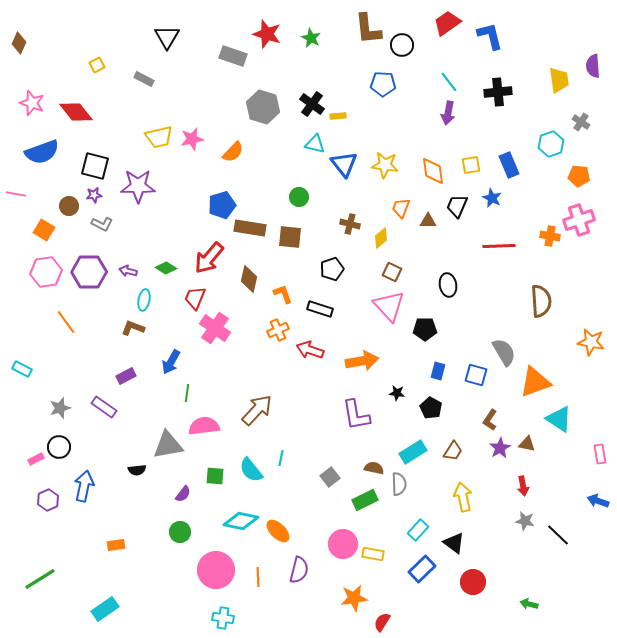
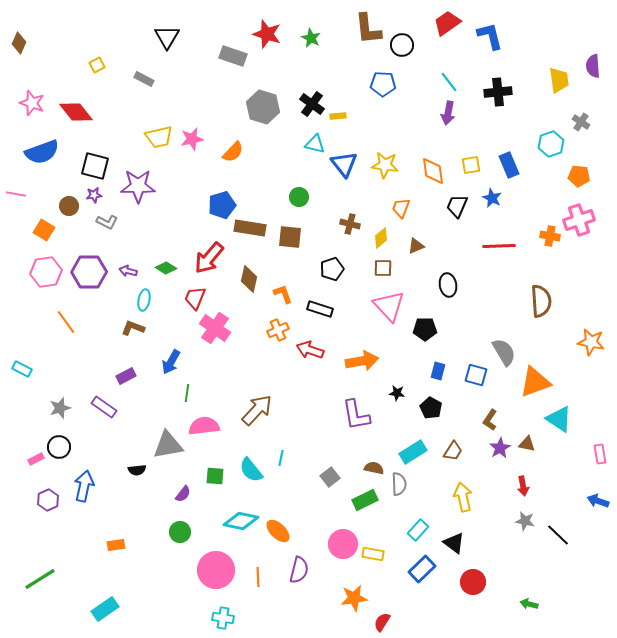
brown triangle at (428, 221): moved 12 px left, 25 px down; rotated 24 degrees counterclockwise
gray L-shape at (102, 224): moved 5 px right, 2 px up
brown square at (392, 272): moved 9 px left, 4 px up; rotated 24 degrees counterclockwise
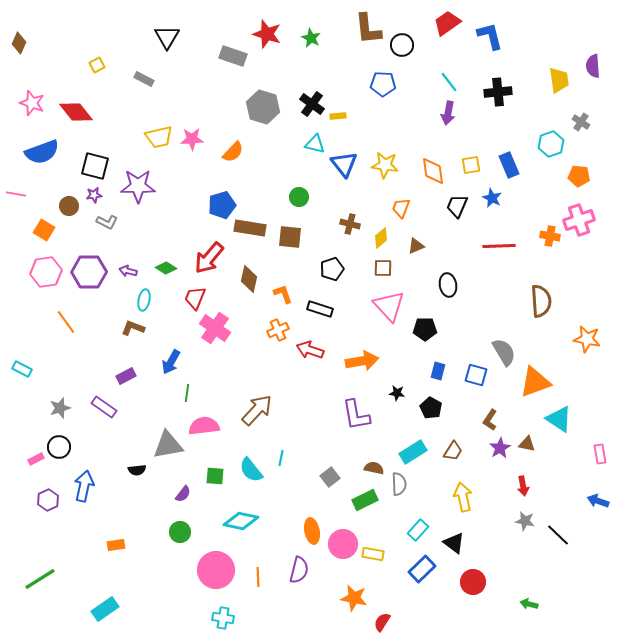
pink star at (192, 139): rotated 10 degrees clockwise
orange star at (591, 342): moved 4 px left, 3 px up
orange ellipse at (278, 531): moved 34 px right; rotated 35 degrees clockwise
orange star at (354, 598): rotated 20 degrees clockwise
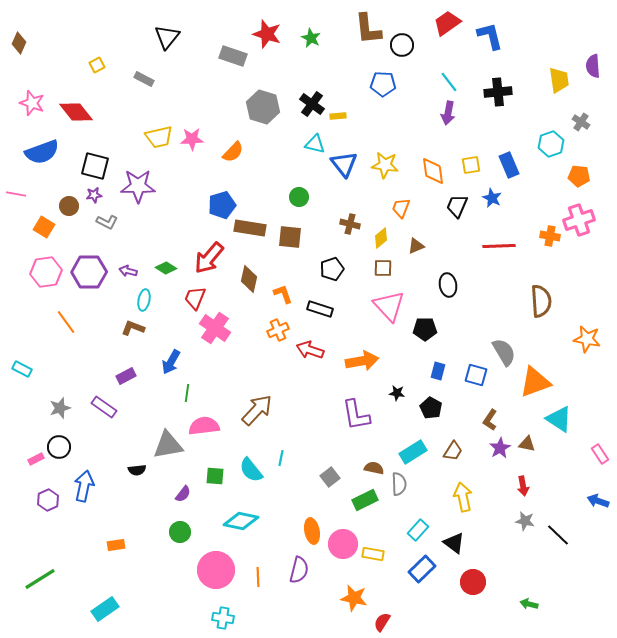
black triangle at (167, 37): rotated 8 degrees clockwise
orange square at (44, 230): moved 3 px up
pink rectangle at (600, 454): rotated 24 degrees counterclockwise
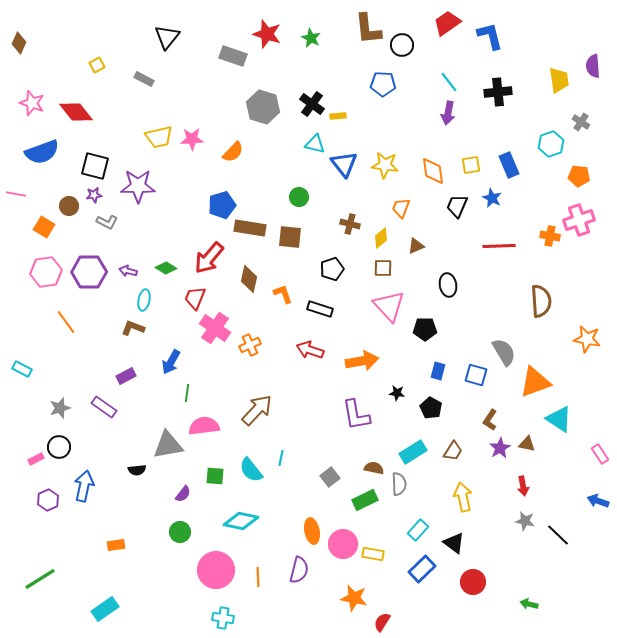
orange cross at (278, 330): moved 28 px left, 15 px down
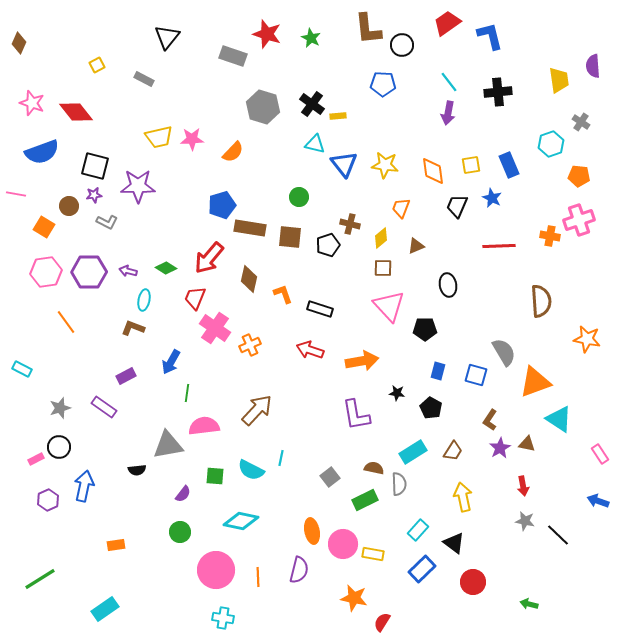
black pentagon at (332, 269): moved 4 px left, 24 px up
cyan semicircle at (251, 470): rotated 24 degrees counterclockwise
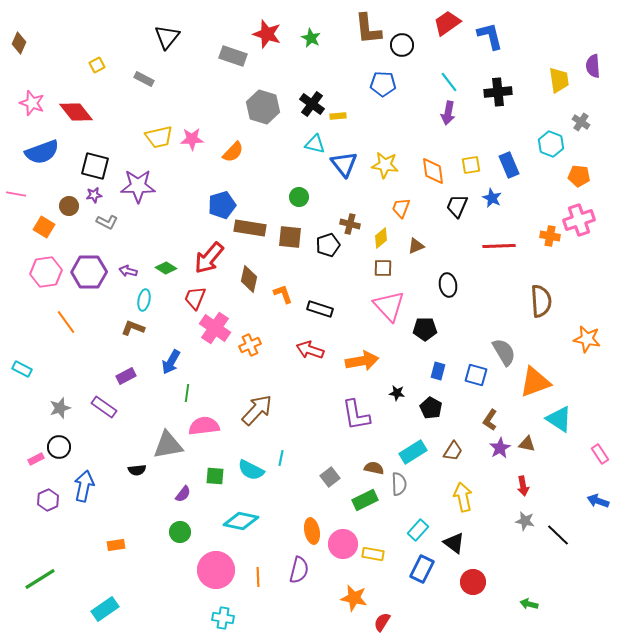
cyan hexagon at (551, 144): rotated 20 degrees counterclockwise
blue rectangle at (422, 569): rotated 20 degrees counterclockwise
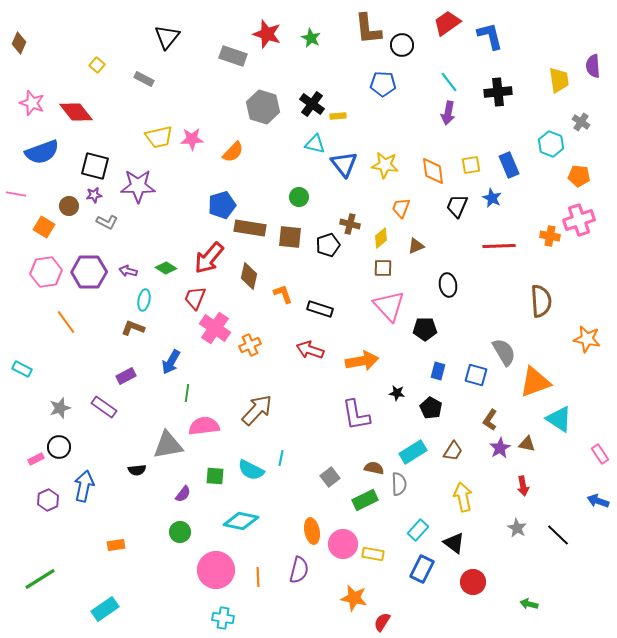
yellow square at (97, 65): rotated 21 degrees counterclockwise
brown diamond at (249, 279): moved 3 px up
gray star at (525, 521): moved 8 px left, 7 px down; rotated 18 degrees clockwise
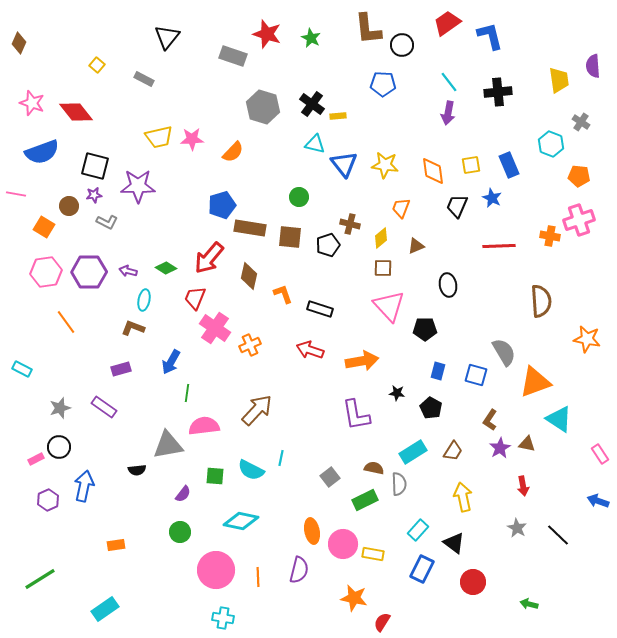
purple rectangle at (126, 376): moved 5 px left, 7 px up; rotated 12 degrees clockwise
